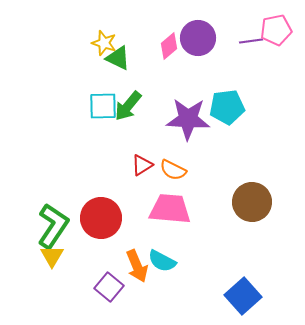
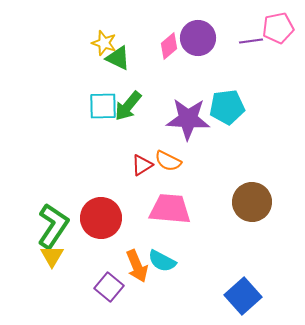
pink pentagon: moved 2 px right, 2 px up
orange semicircle: moved 5 px left, 9 px up
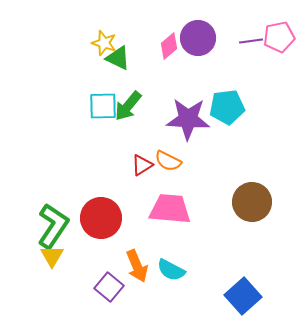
pink pentagon: moved 1 px right, 9 px down
cyan semicircle: moved 9 px right, 9 px down
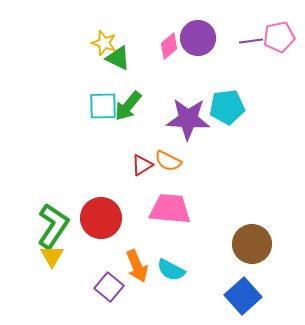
brown circle: moved 42 px down
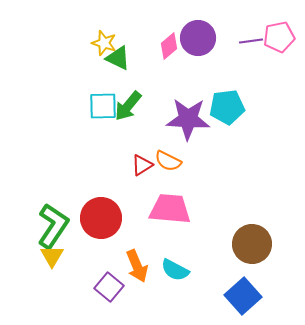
cyan semicircle: moved 4 px right
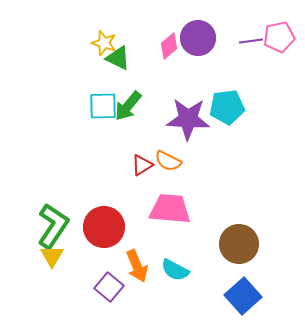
red circle: moved 3 px right, 9 px down
brown circle: moved 13 px left
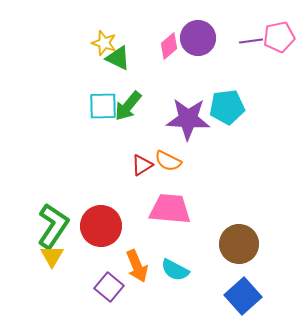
red circle: moved 3 px left, 1 px up
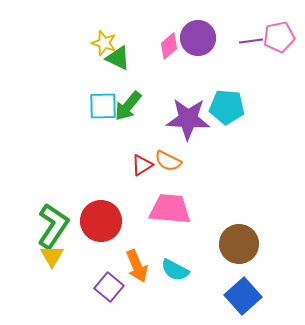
cyan pentagon: rotated 12 degrees clockwise
red circle: moved 5 px up
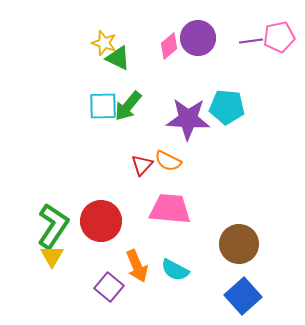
red triangle: rotated 15 degrees counterclockwise
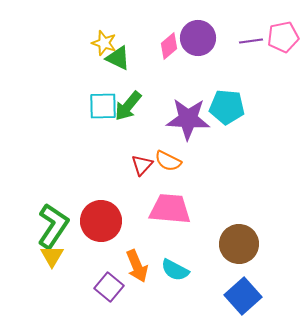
pink pentagon: moved 4 px right
